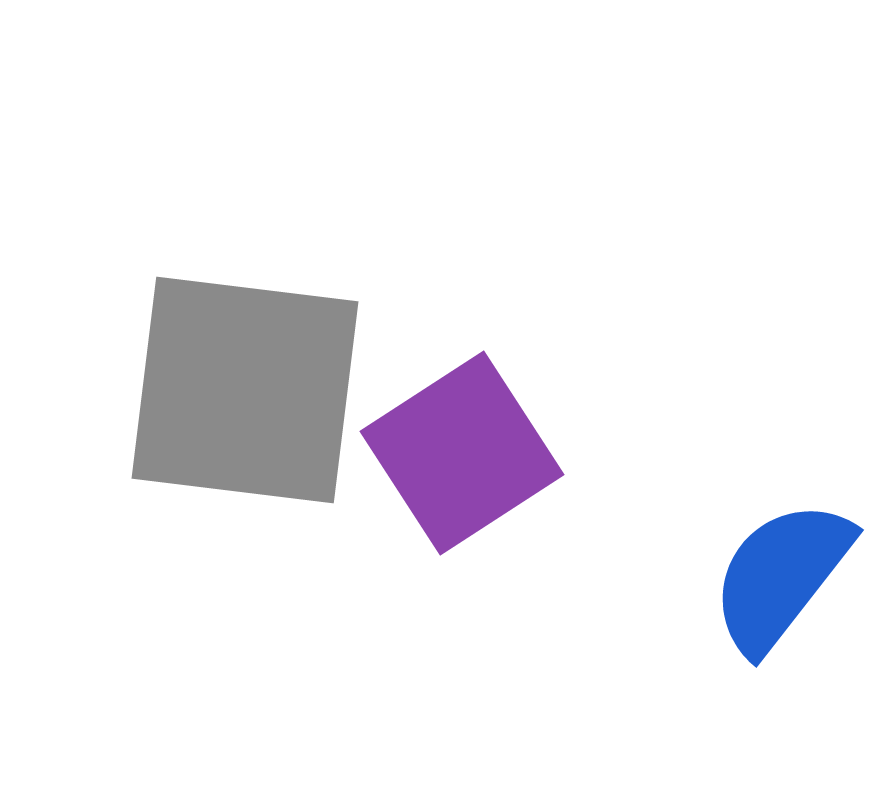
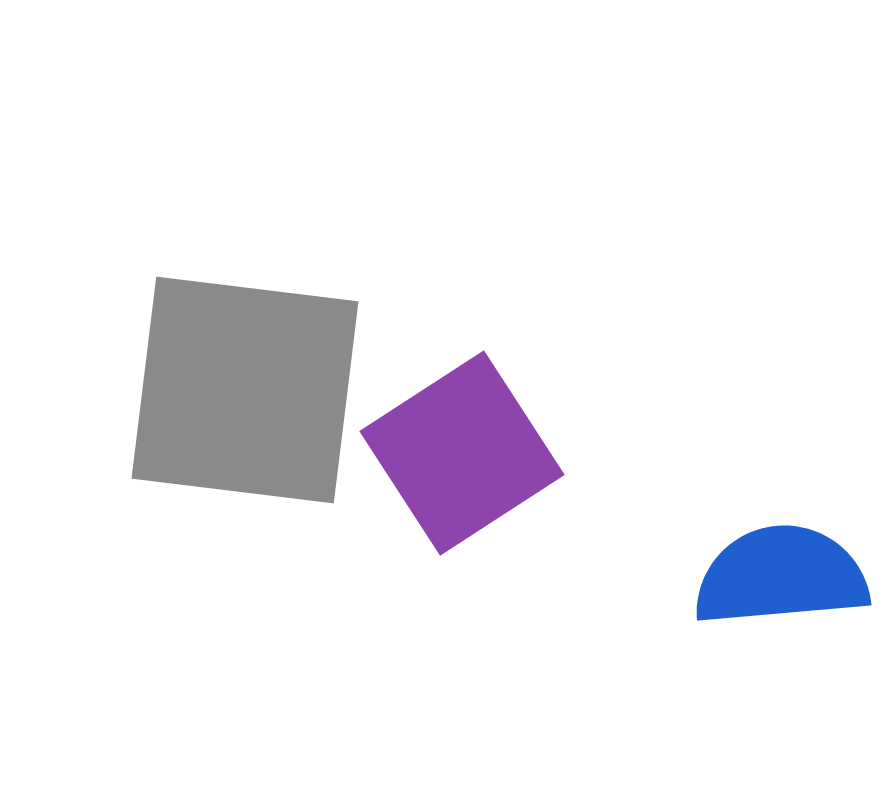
blue semicircle: rotated 47 degrees clockwise
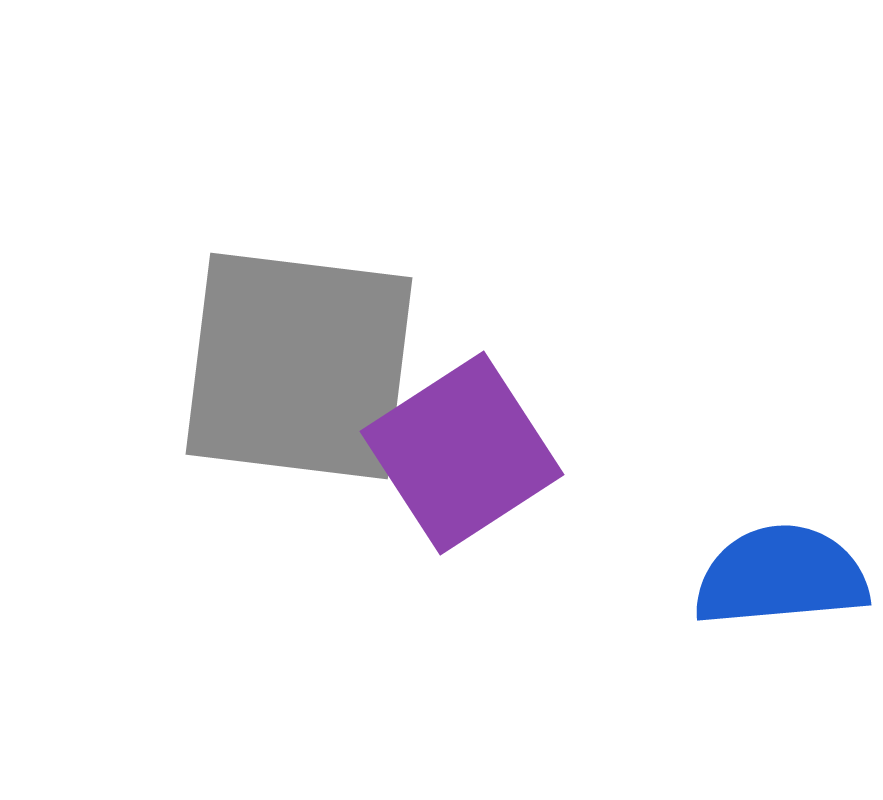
gray square: moved 54 px right, 24 px up
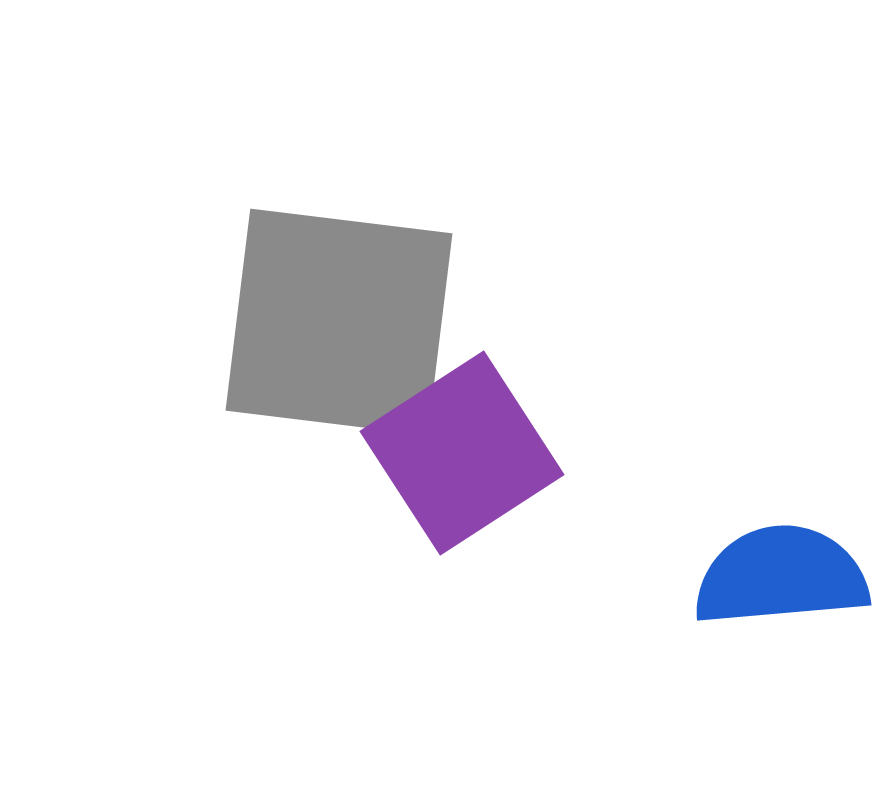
gray square: moved 40 px right, 44 px up
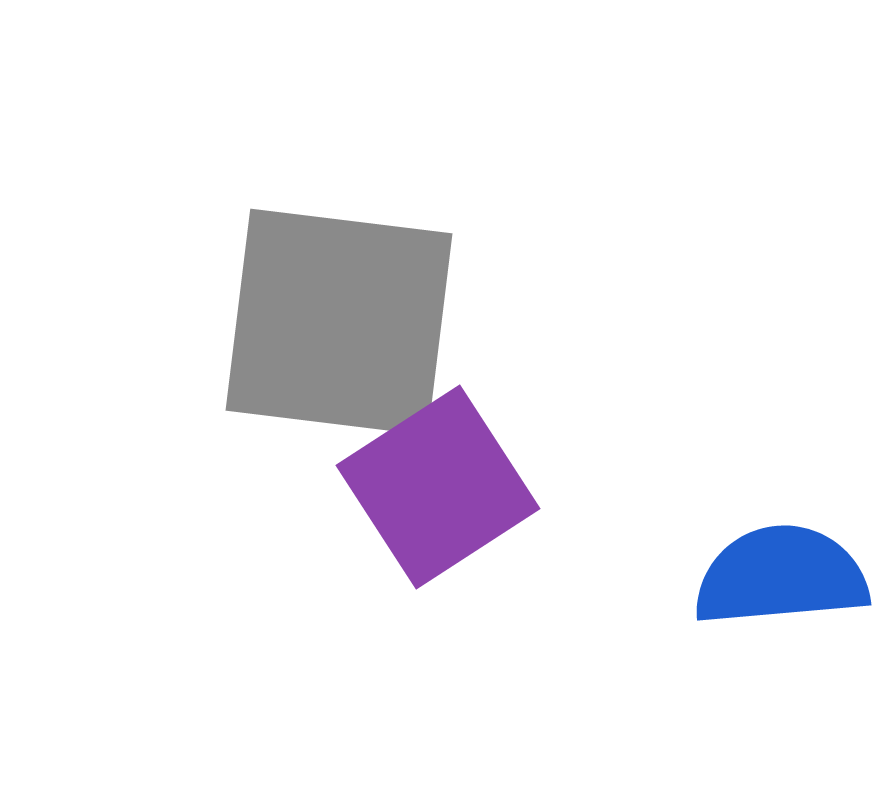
purple square: moved 24 px left, 34 px down
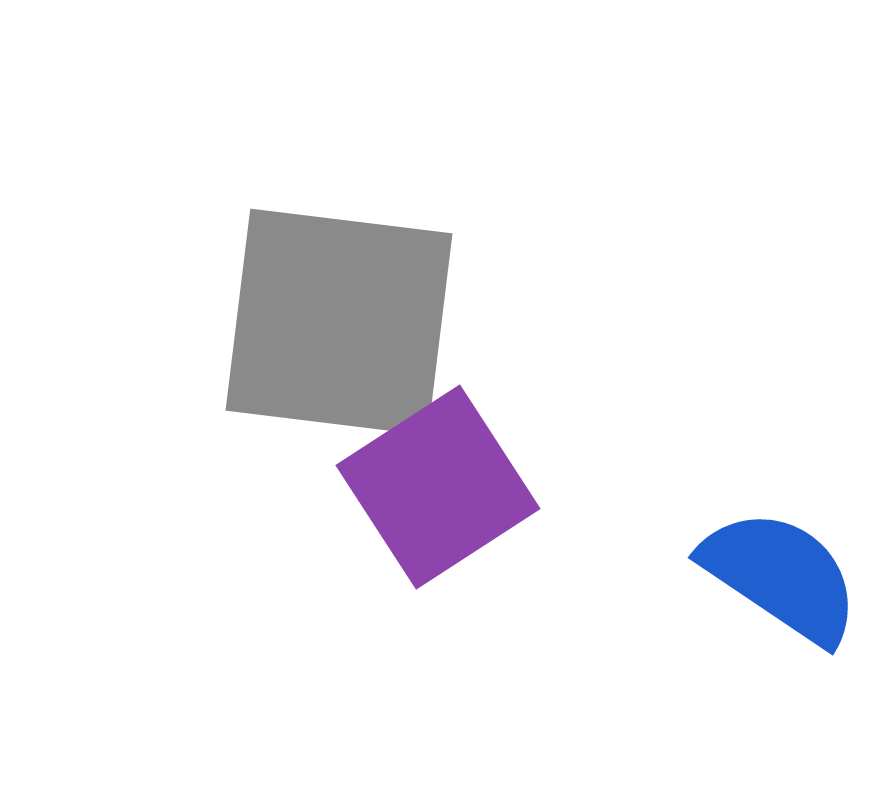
blue semicircle: rotated 39 degrees clockwise
